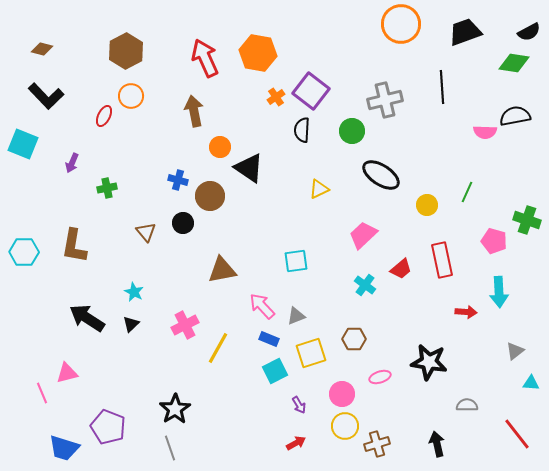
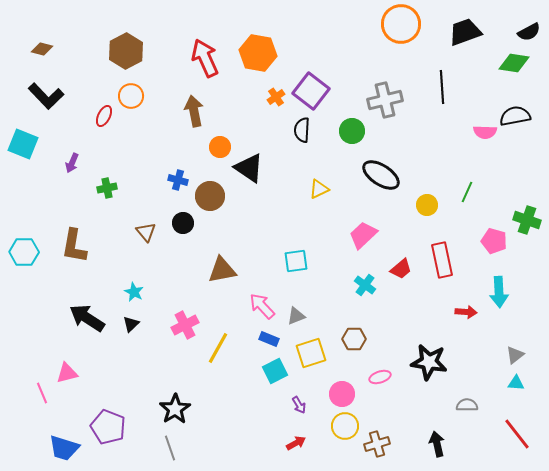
gray triangle at (515, 351): moved 4 px down
cyan triangle at (531, 383): moved 15 px left
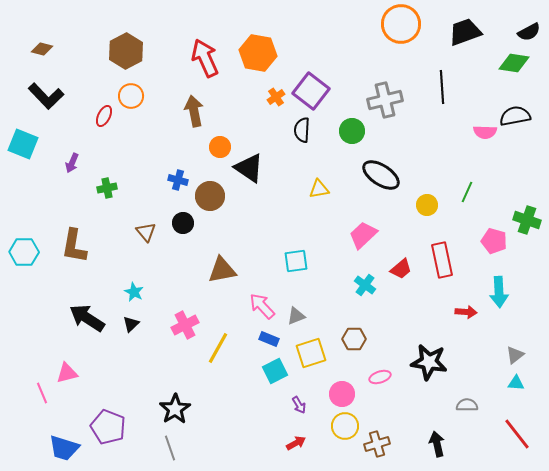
yellow triangle at (319, 189): rotated 15 degrees clockwise
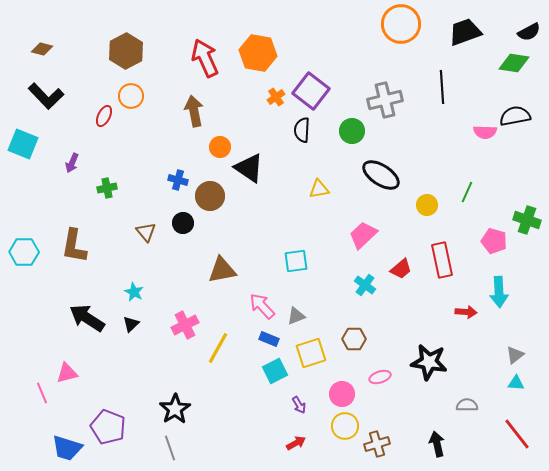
blue trapezoid at (64, 448): moved 3 px right
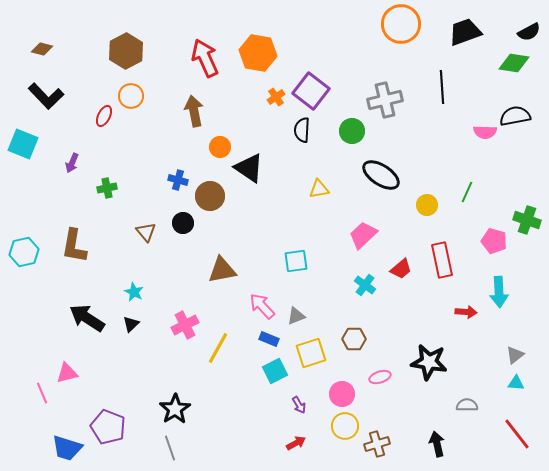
cyan hexagon at (24, 252): rotated 12 degrees counterclockwise
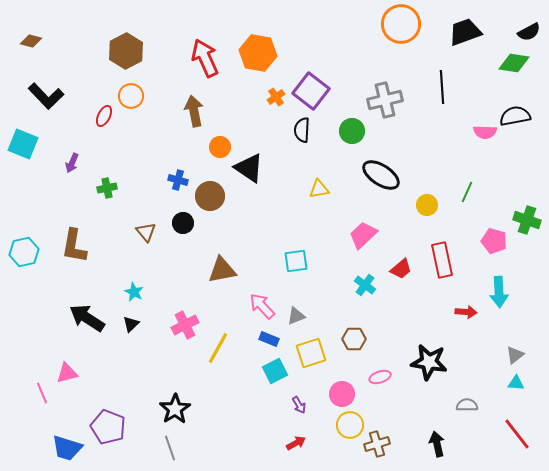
brown diamond at (42, 49): moved 11 px left, 8 px up
yellow circle at (345, 426): moved 5 px right, 1 px up
